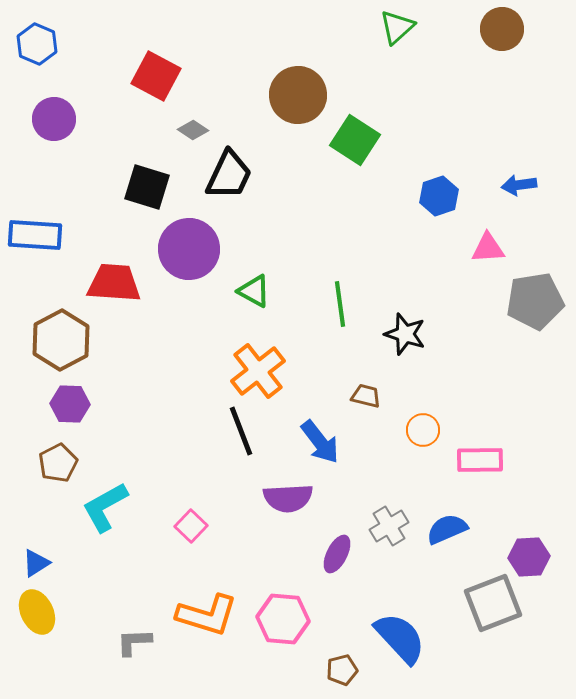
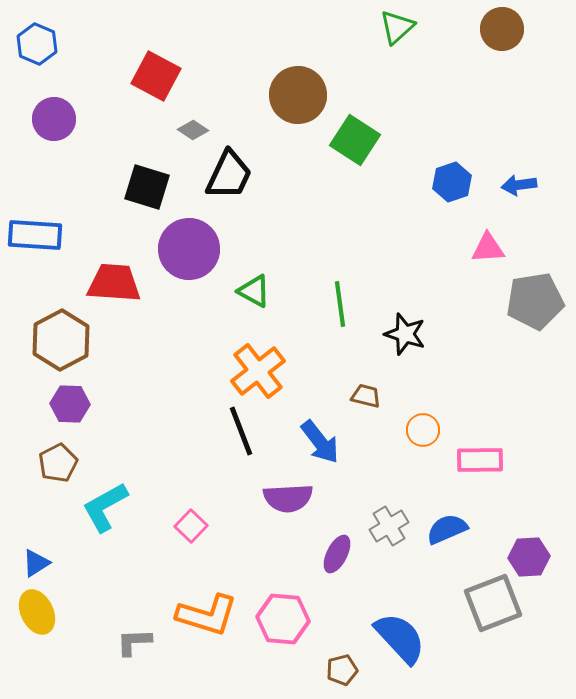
blue hexagon at (439, 196): moved 13 px right, 14 px up
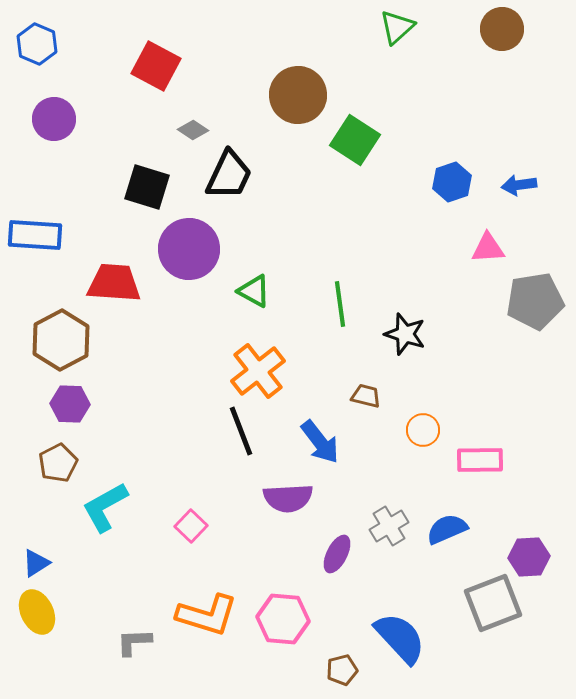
red square at (156, 76): moved 10 px up
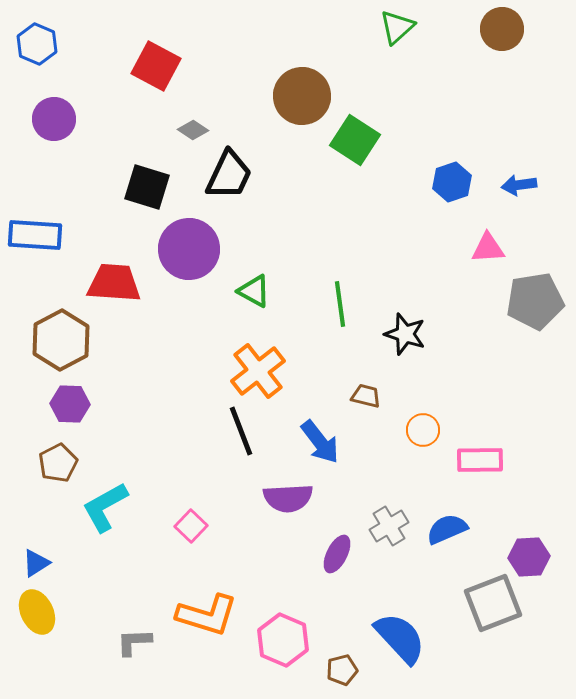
brown circle at (298, 95): moved 4 px right, 1 px down
pink hexagon at (283, 619): moved 21 px down; rotated 18 degrees clockwise
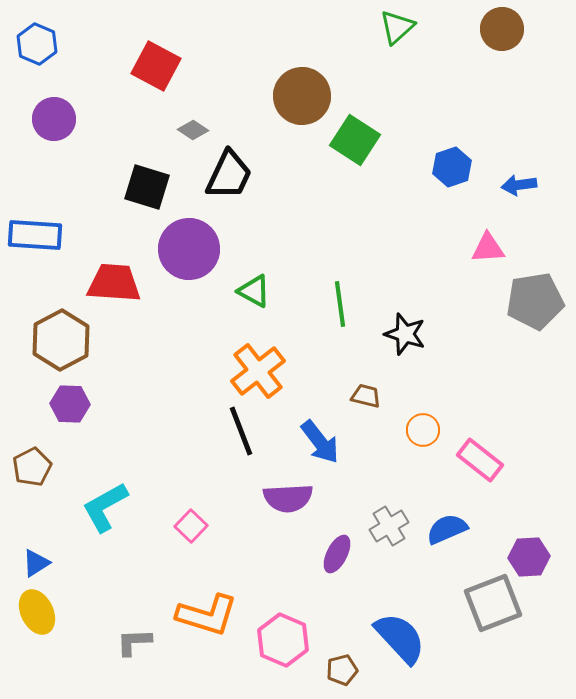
blue hexagon at (452, 182): moved 15 px up
pink rectangle at (480, 460): rotated 39 degrees clockwise
brown pentagon at (58, 463): moved 26 px left, 4 px down
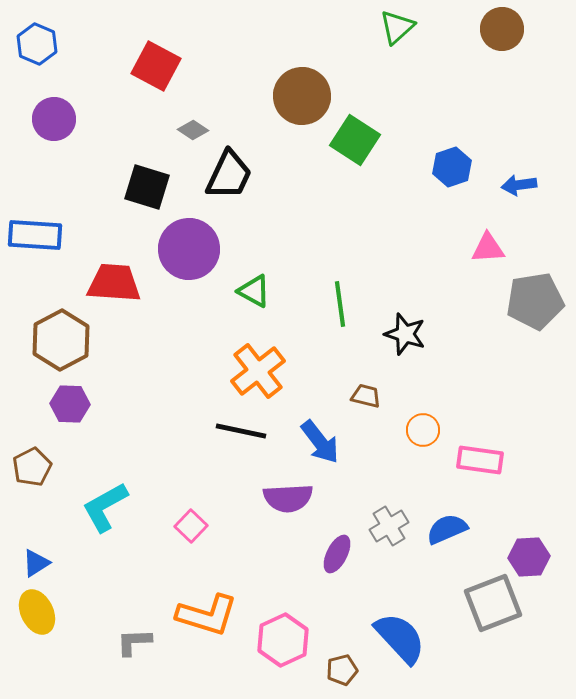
black line at (241, 431): rotated 57 degrees counterclockwise
pink rectangle at (480, 460): rotated 30 degrees counterclockwise
pink hexagon at (283, 640): rotated 12 degrees clockwise
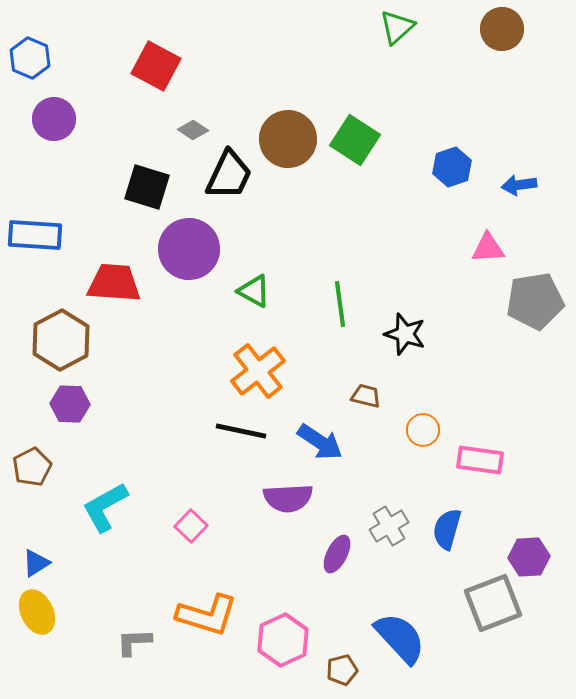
blue hexagon at (37, 44): moved 7 px left, 14 px down
brown circle at (302, 96): moved 14 px left, 43 px down
blue arrow at (320, 442): rotated 18 degrees counterclockwise
blue semicircle at (447, 529): rotated 51 degrees counterclockwise
